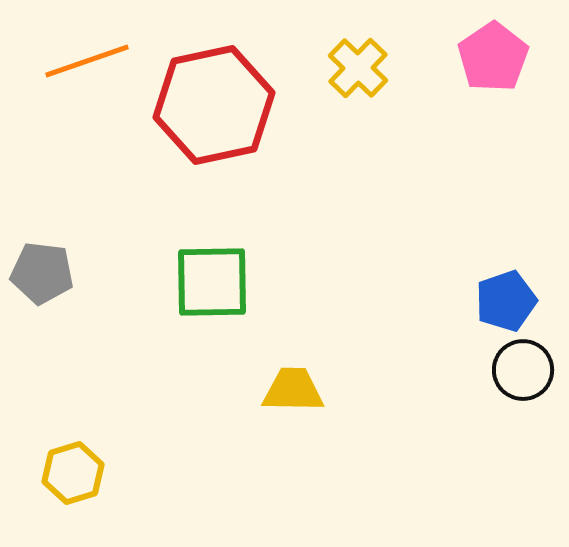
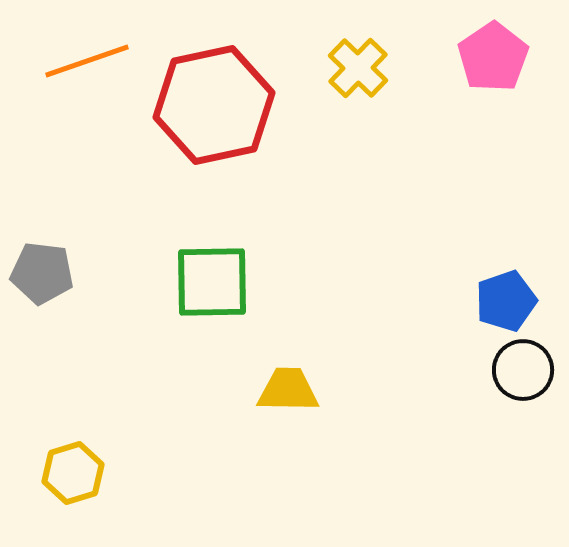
yellow trapezoid: moved 5 px left
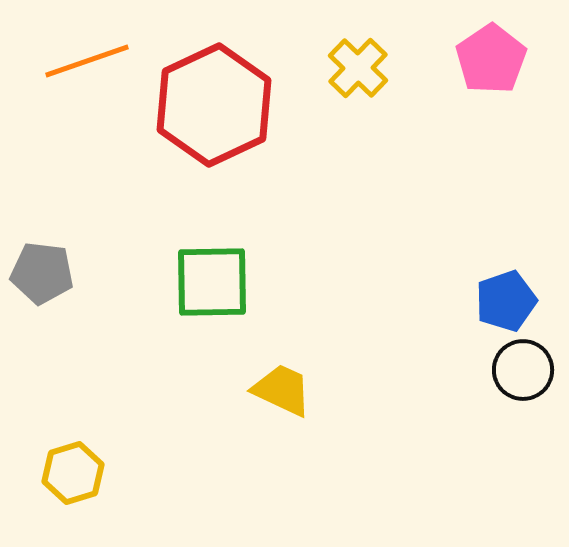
pink pentagon: moved 2 px left, 2 px down
red hexagon: rotated 13 degrees counterclockwise
yellow trapezoid: moved 6 px left; rotated 24 degrees clockwise
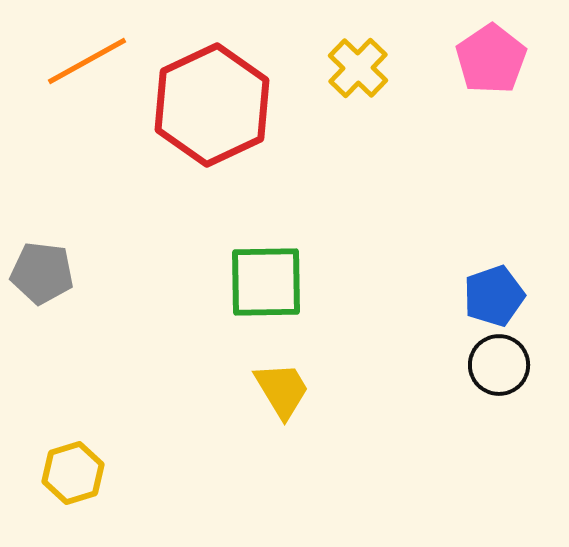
orange line: rotated 10 degrees counterclockwise
red hexagon: moved 2 px left
green square: moved 54 px right
blue pentagon: moved 12 px left, 5 px up
black circle: moved 24 px left, 5 px up
yellow trapezoid: rotated 34 degrees clockwise
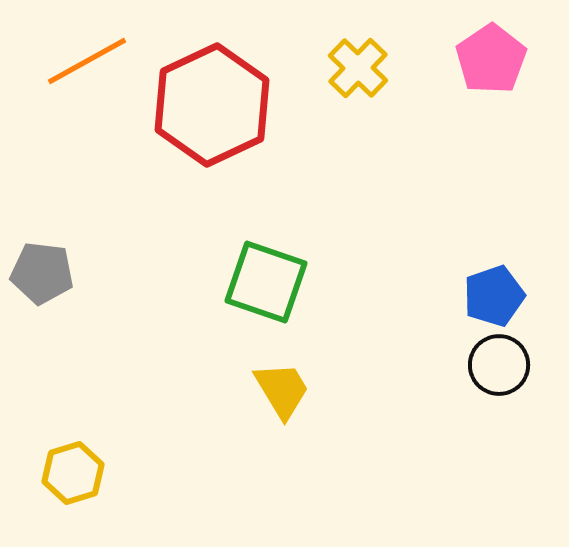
green square: rotated 20 degrees clockwise
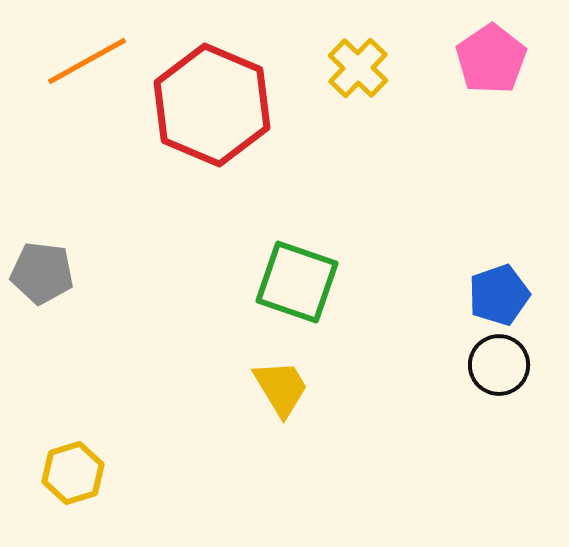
red hexagon: rotated 12 degrees counterclockwise
green square: moved 31 px right
blue pentagon: moved 5 px right, 1 px up
yellow trapezoid: moved 1 px left, 2 px up
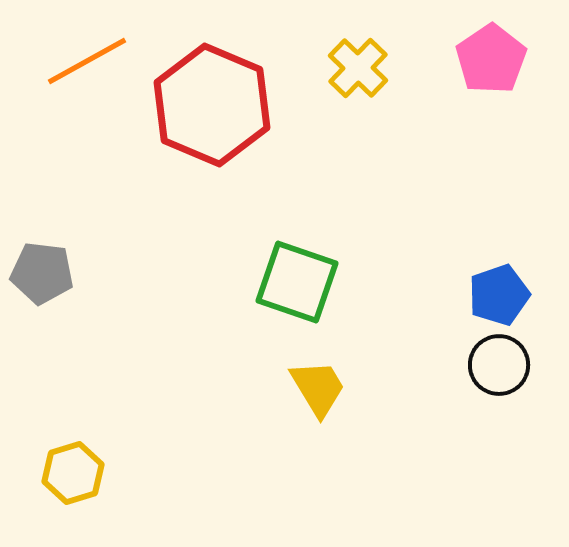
yellow trapezoid: moved 37 px right
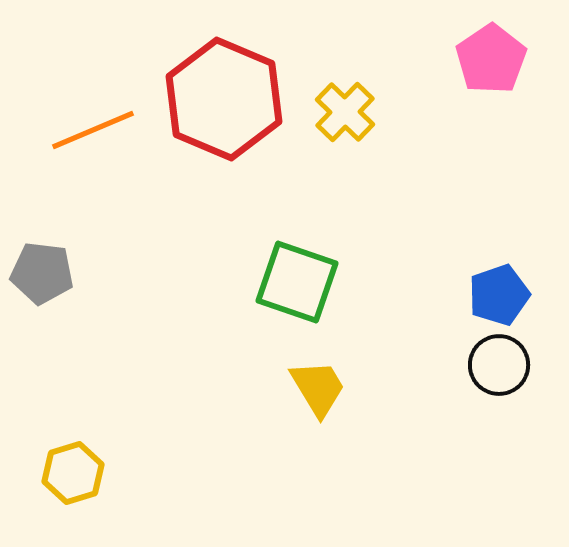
orange line: moved 6 px right, 69 px down; rotated 6 degrees clockwise
yellow cross: moved 13 px left, 44 px down
red hexagon: moved 12 px right, 6 px up
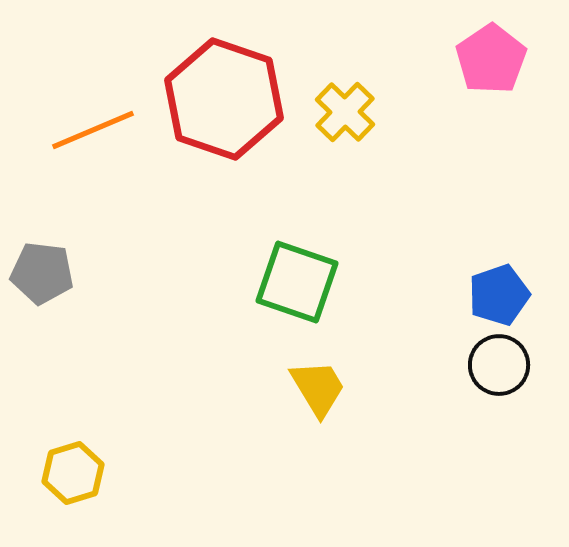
red hexagon: rotated 4 degrees counterclockwise
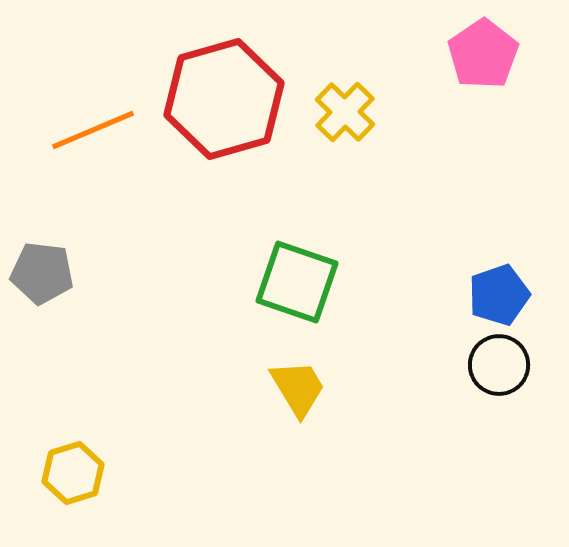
pink pentagon: moved 8 px left, 5 px up
red hexagon: rotated 25 degrees clockwise
yellow trapezoid: moved 20 px left
